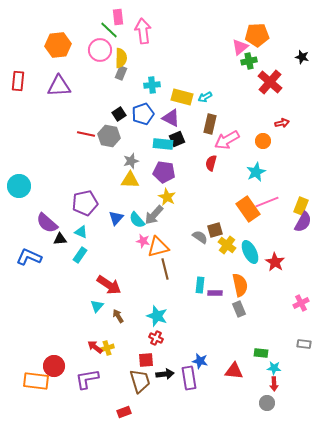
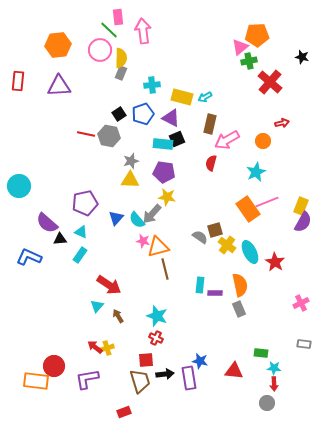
yellow star at (167, 197): rotated 18 degrees counterclockwise
gray arrow at (154, 215): moved 2 px left, 1 px up
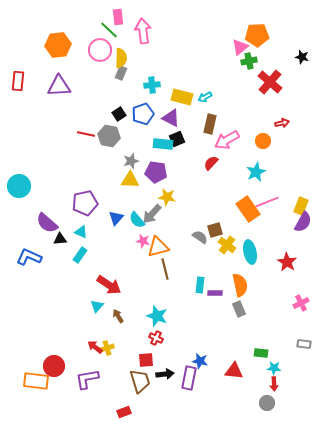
red semicircle at (211, 163): rotated 28 degrees clockwise
purple pentagon at (164, 172): moved 8 px left
cyan ellipse at (250, 252): rotated 15 degrees clockwise
red star at (275, 262): moved 12 px right
purple rectangle at (189, 378): rotated 20 degrees clockwise
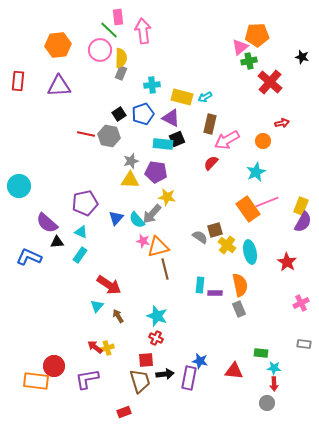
black triangle at (60, 239): moved 3 px left, 3 px down
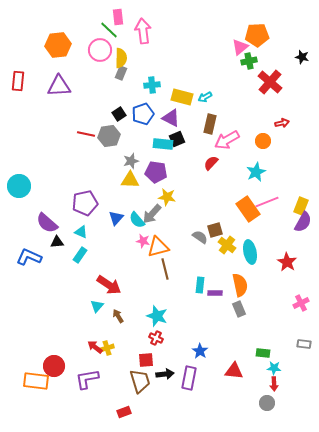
gray hexagon at (109, 136): rotated 20 degrees counterclockwise
green rectangle at (261, 353): moved 2 px right
blue star at (200, 361): moved 10 px up; rotated 21 degrees clockwise
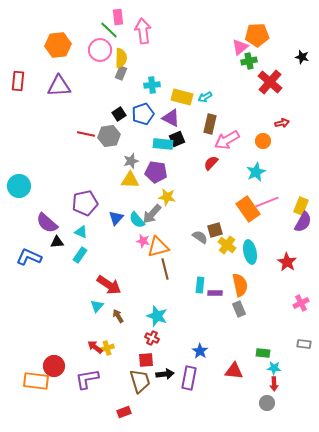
red cross at (156, 338): moved 4 px left
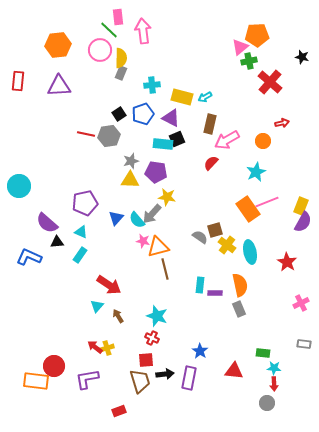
red rectangle at (124, 412): moved 5 px left, 1 px up
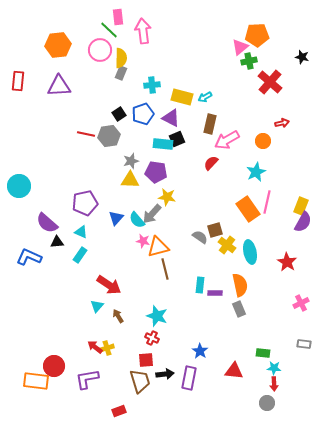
pink line at (267, 202): rotated 55 degrees counterclockwise
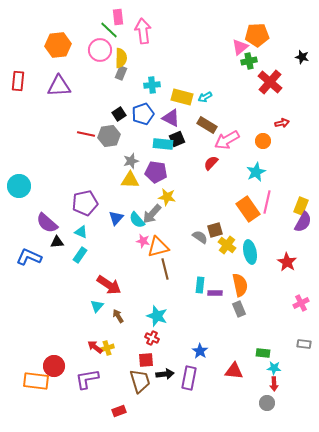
brown rectangle at (210, 124): moved 3 px left, 1 px down; rotated 72 degrees counterclockwise
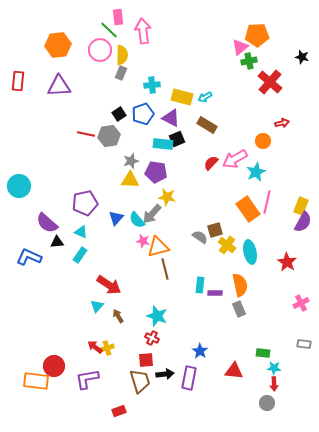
yellow semicircle at (121, 58): moved 1 px right, 3 px up
pink arrow at (227, 140): moved 8 px right, 19 px down
